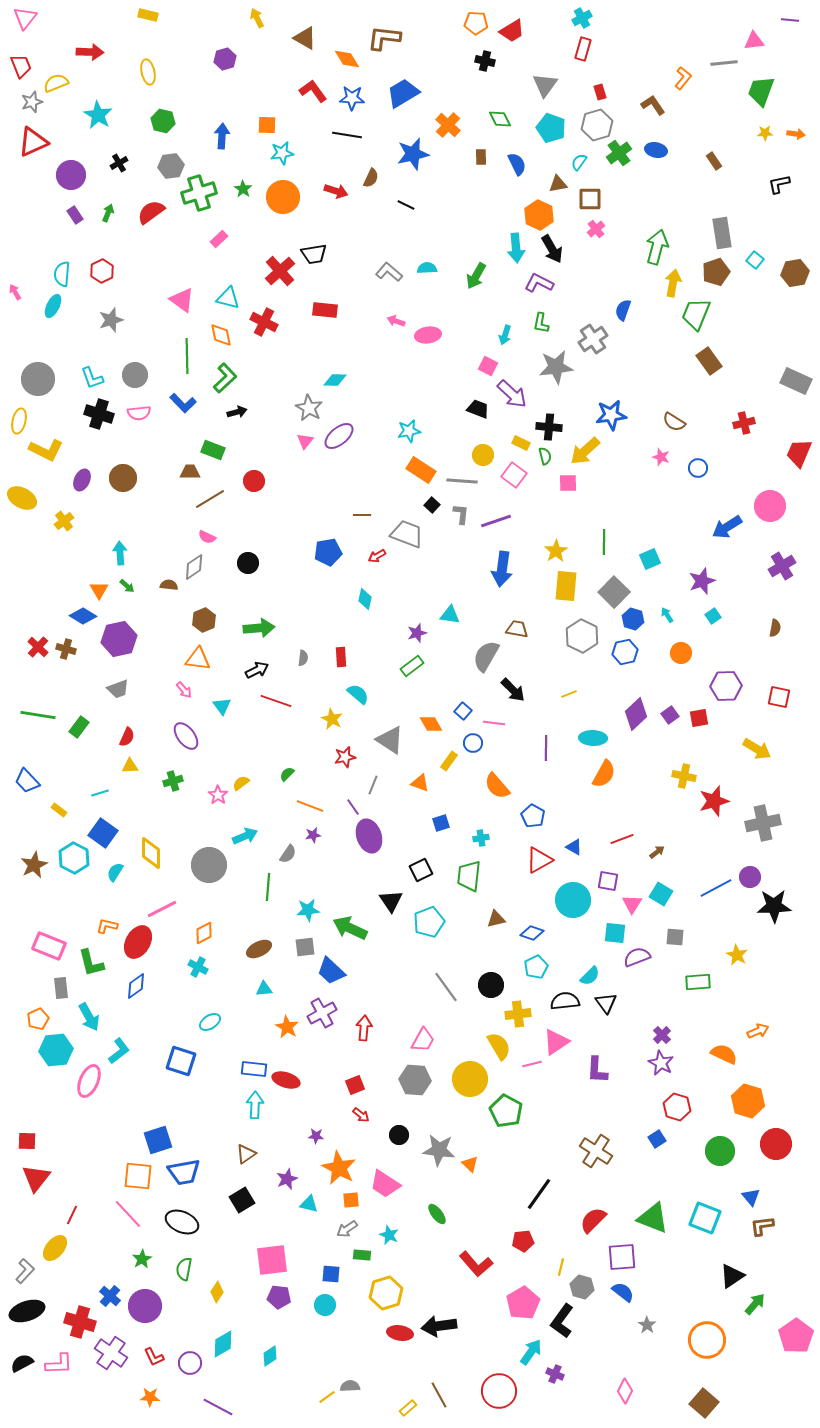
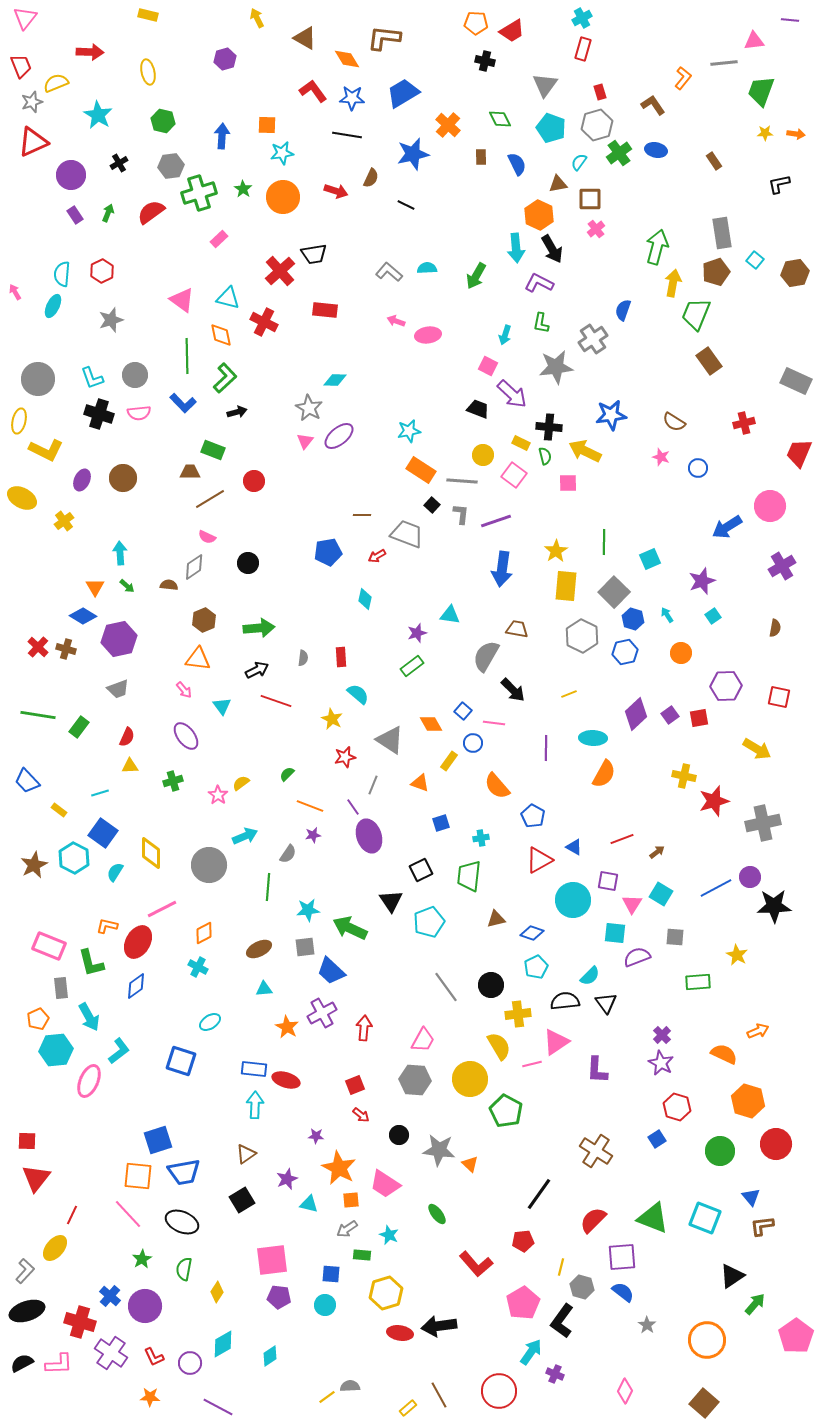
yellow arrow at (585, 451): rotated 68 degrees clockwise
orange triangle at (99, 590): moved 4 px left, 3 px up
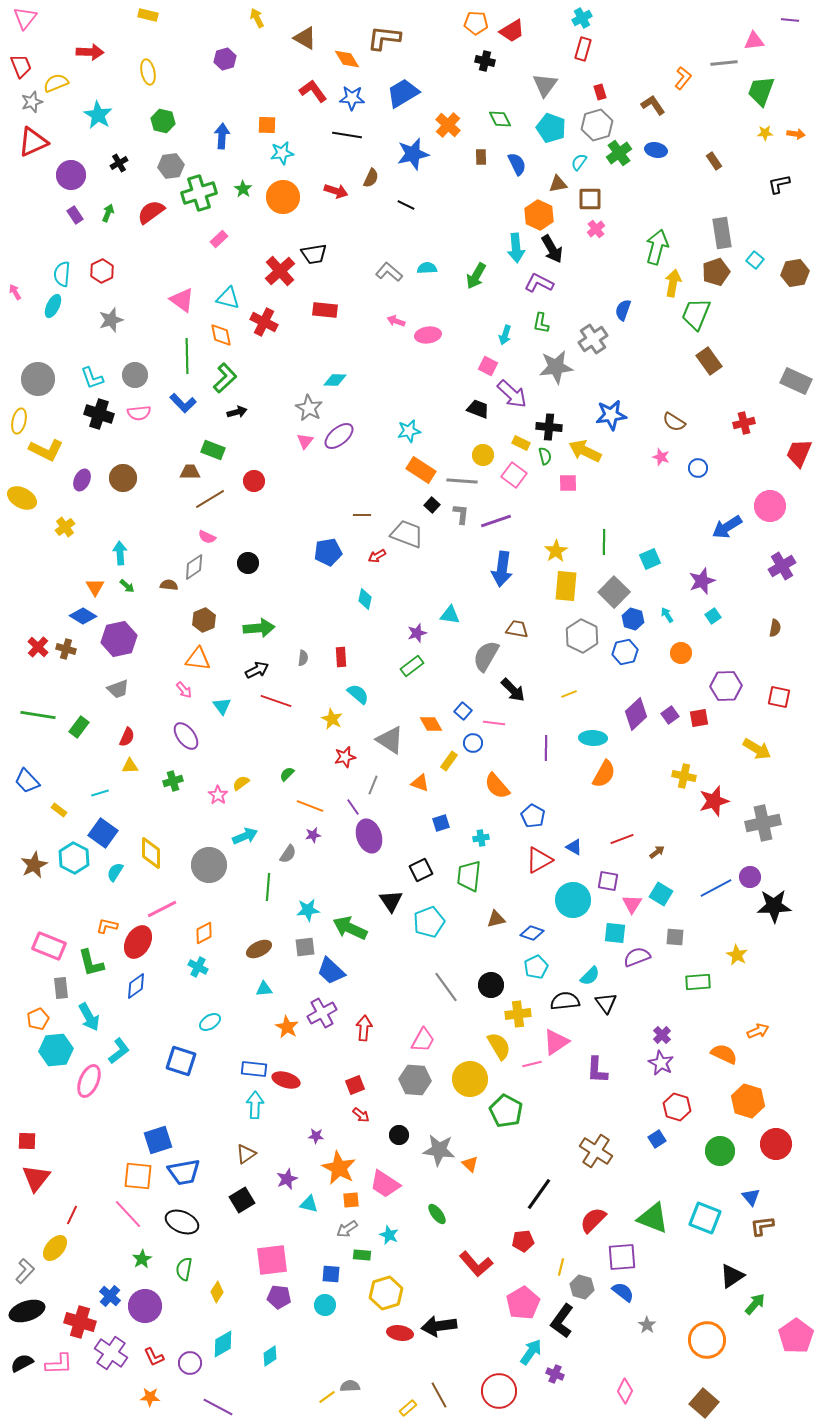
yellow cross at (64, 521): moved 1 px right, 6 px down
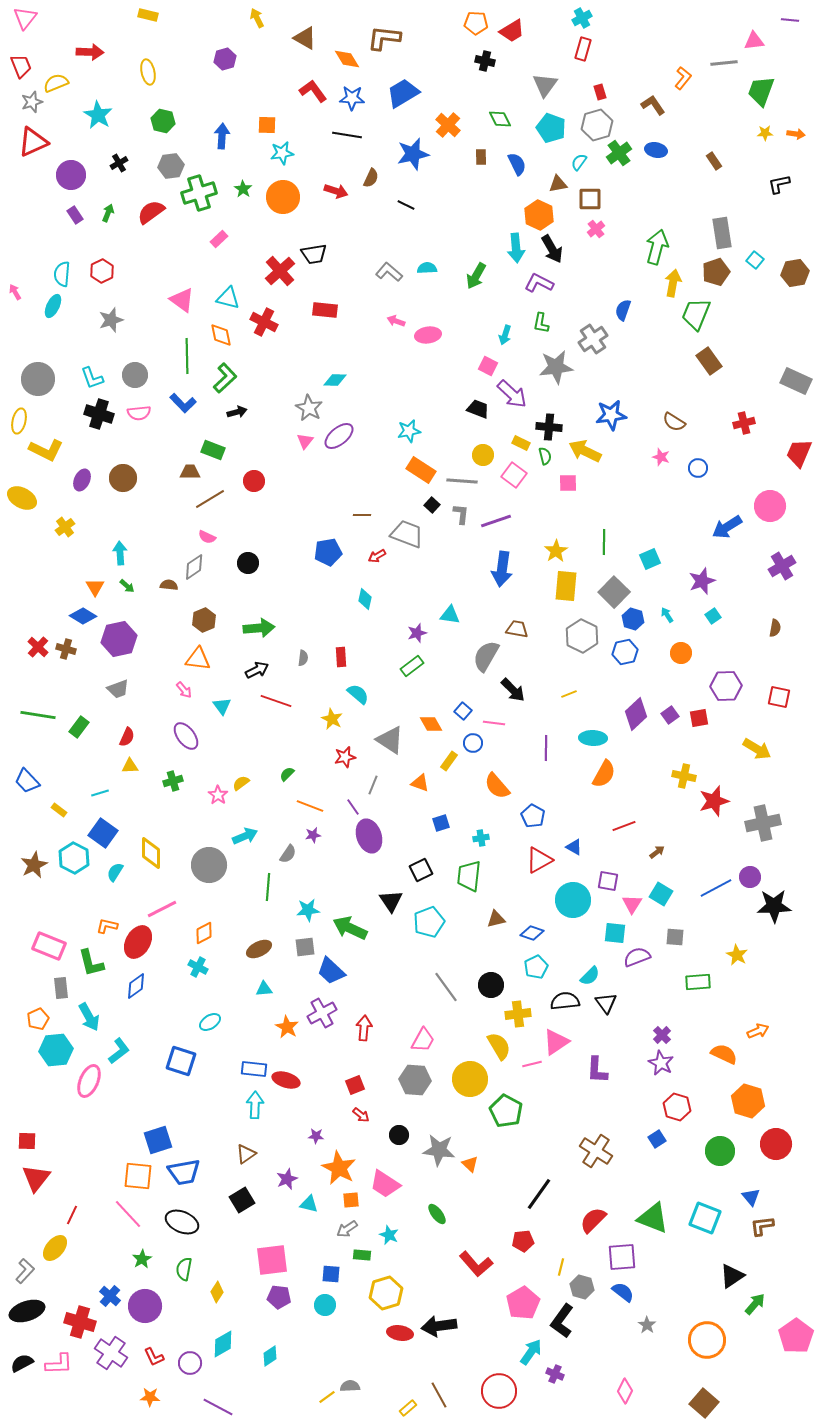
red line at (622, 839): moved 2 px right, 13 px up
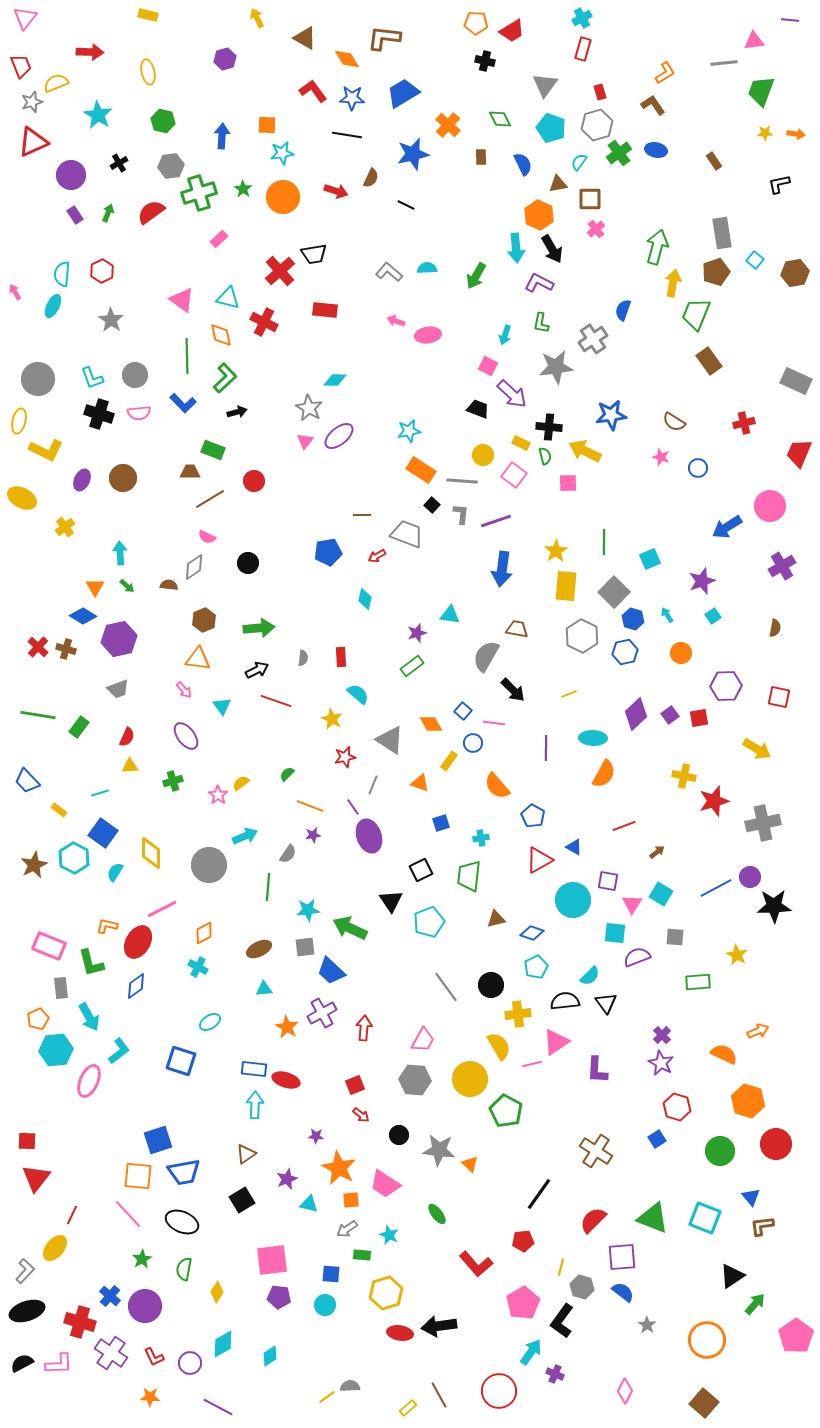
orange L-shape at (683, 78): moved 18 px left, 5 px up; rotated 20 degrees clockwise
blue semicircle at (517, 164): moved 6 px right
gray star at (111, 320): rotated 20 degrees counterclockwise
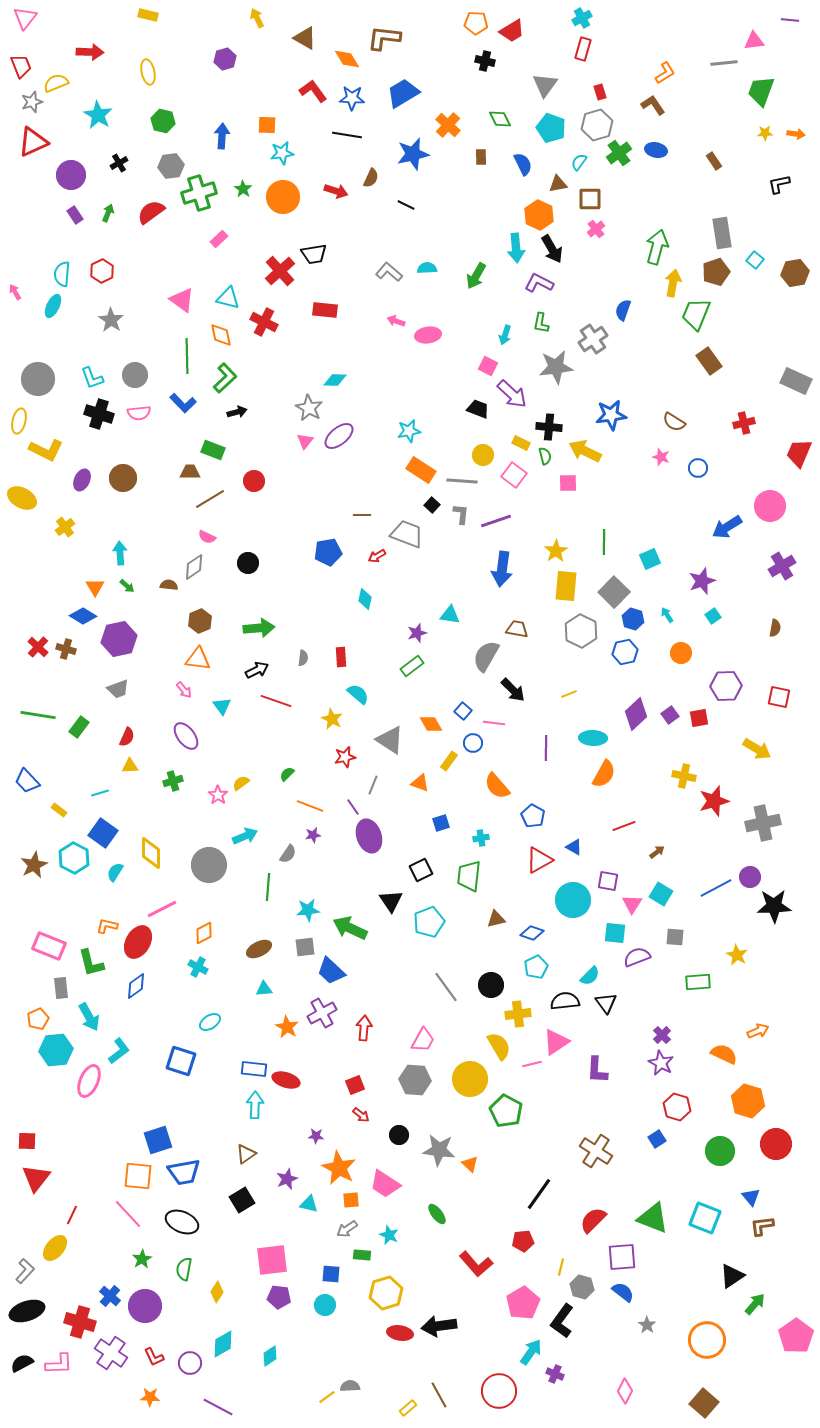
brown hexagon at (204, 620): moved 4 px left, 1 px down
gray hexagon at (582, 636): moved 1 px left, 5 px up
